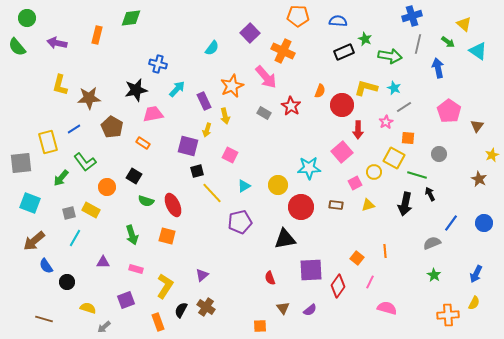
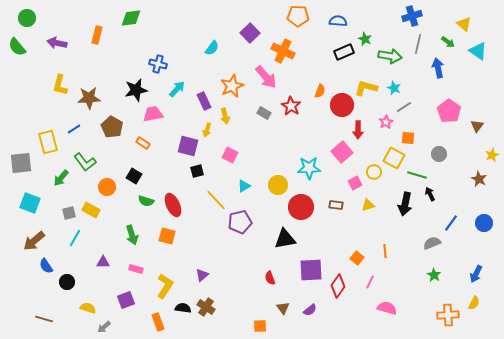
yellow line at (212, 193): moved 4 px right, 7 px down
black semicircle at (181, 310): moved 2 px right, 2 px up; rotated 70 degrees clockwise
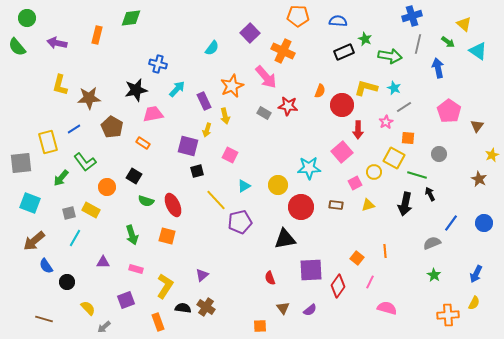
red star at (291, 106): moved 3 px left; rotated 24 degrees counterclockwise
yellow semicircle at (88, 308): rotated 28 degrees clockwise
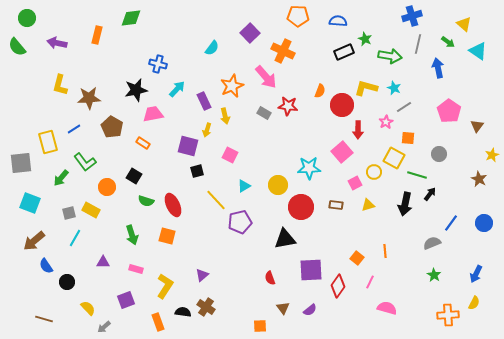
black arrow at (430, 194): rotated 64 degrees clockwise
black semicircle at (183, 308): moved 4 px down
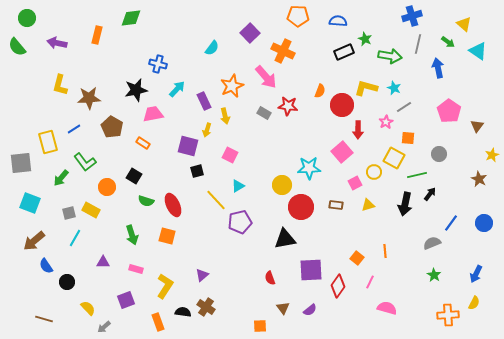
green line at (417, 175): rotated 30 degrees counterclockwise
yellow circle at (278, 185): moved 4 px right
cyan triangle at (244, 186): moved 6 px left
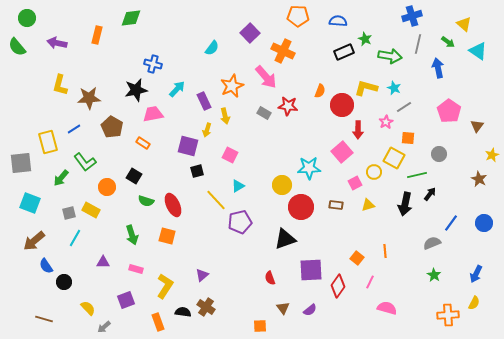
blue cross at (158, 64): moved 5 px left
black triangle at (285, 239): rotated 10 degrees counterclockwise
black circle at (67, 282): moved 3 px left
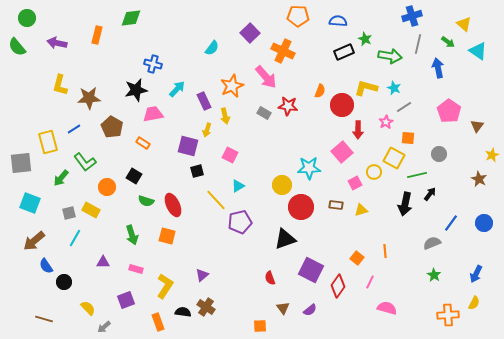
yellow triangle at (368, 205): moved 7 px left, 5 px down
purple square at (311, 270): rotated 30 degrees clockwise
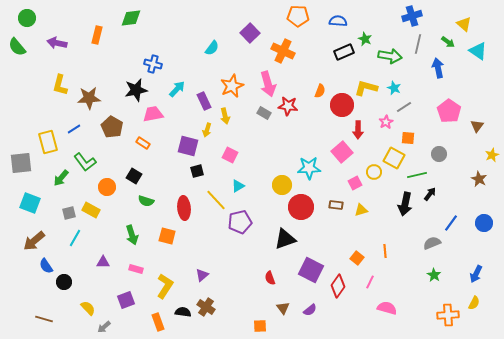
pink arrow at (266, 77): moved 2 px right, 7 px down; rotated 25 degrees clockwise
red ellipse at (173, 205): moved 11 px right, 3 px down; rotated 20 degrees clockwise
